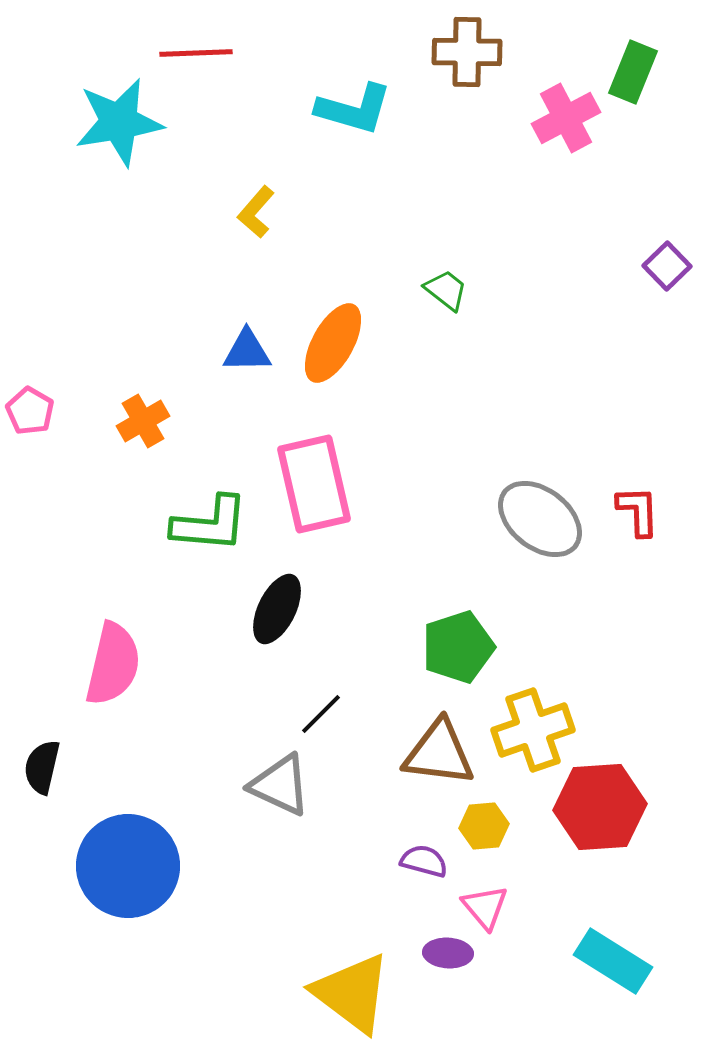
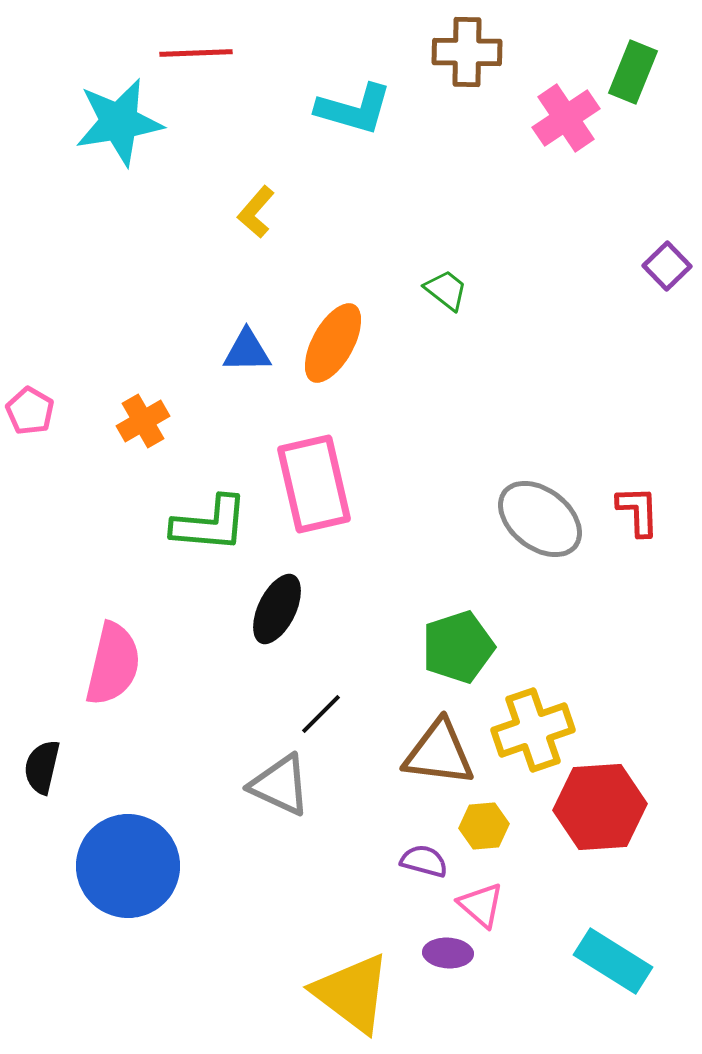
pink cross: rotated 6 degrees counterclockwise
pink triangle: moved 4 px left, 2 px up; rotated 9 degrees counterclockwise
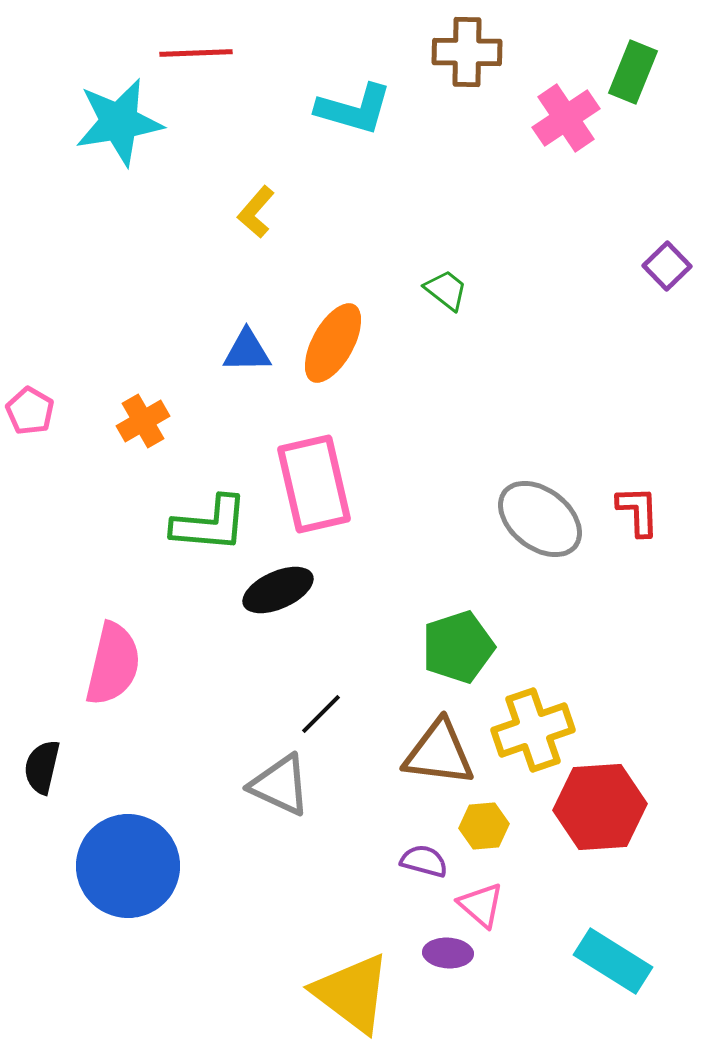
black ellipse: moved 1 px right, 19 px up; rotated 40 degrees clockwise
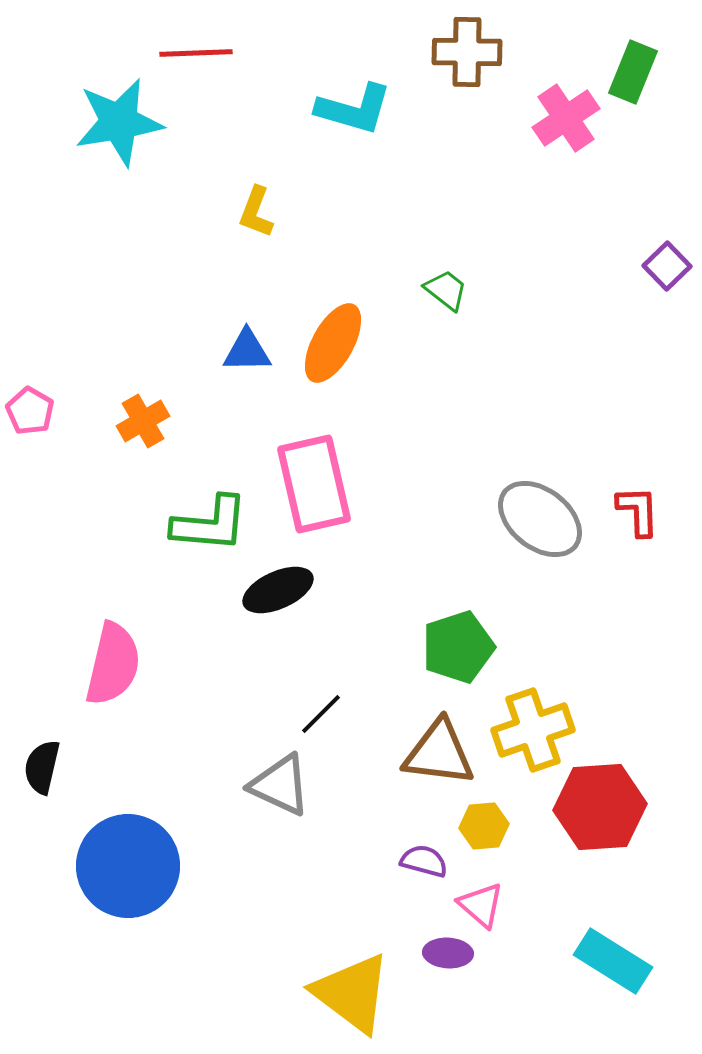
yellow L-shape: rotated 20 degrees counterclockwise
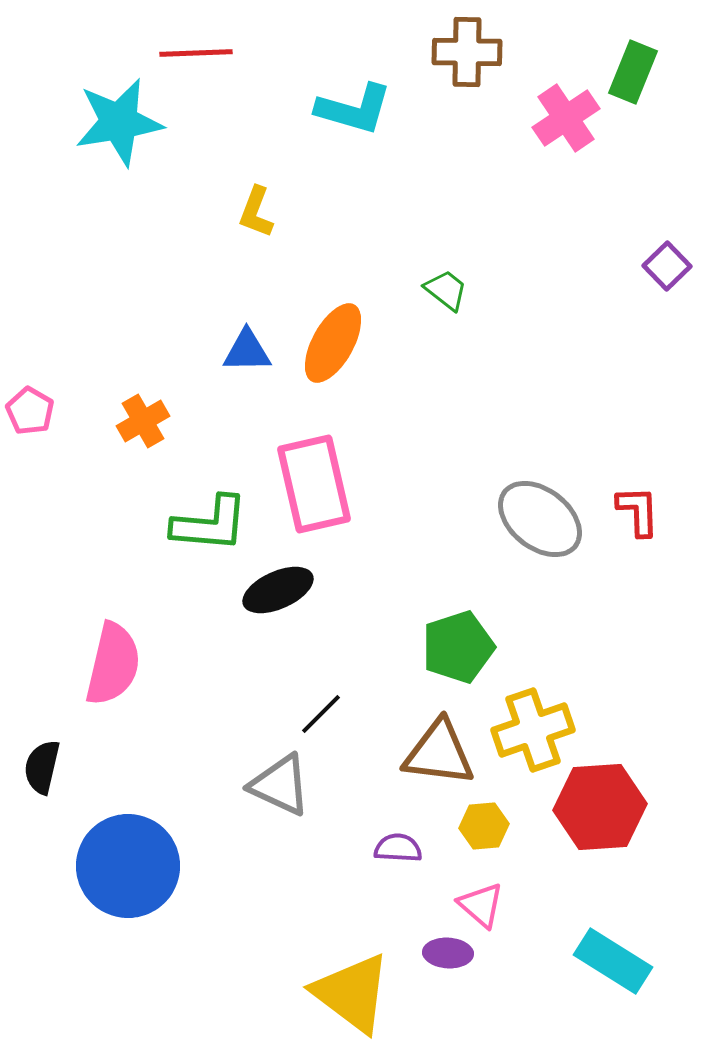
purple semicircle: moved 26 px left, 13 px up; rotated 12 degrees counterclockwise
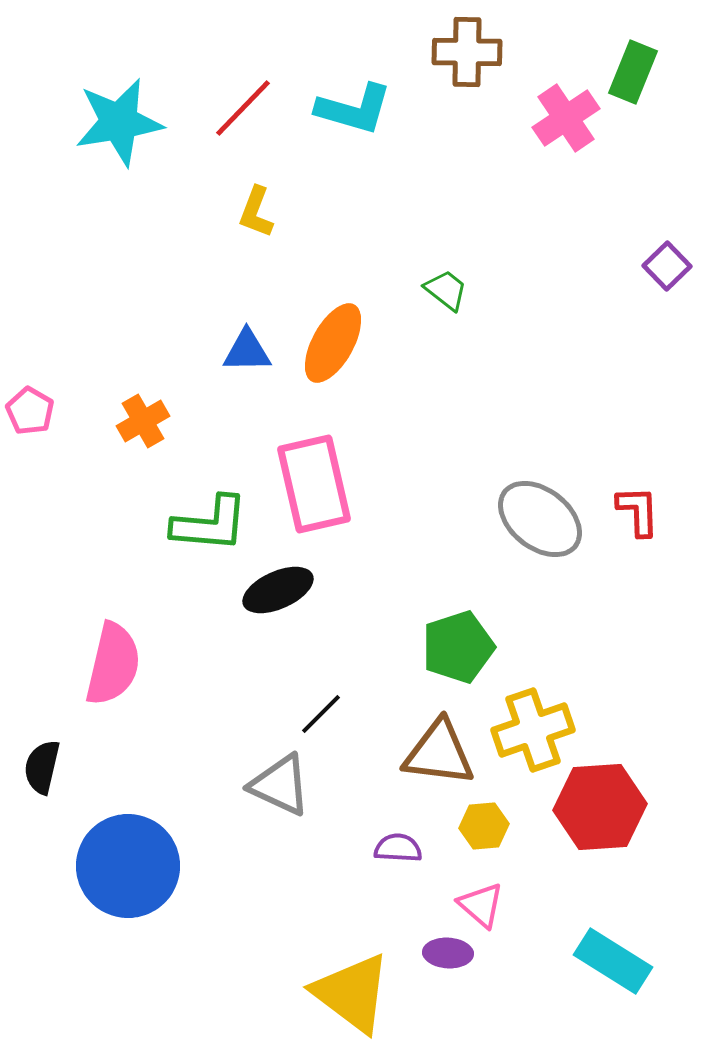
red line: moved 47 px right, 55 px down; rotated 44 degrees counterclockwise
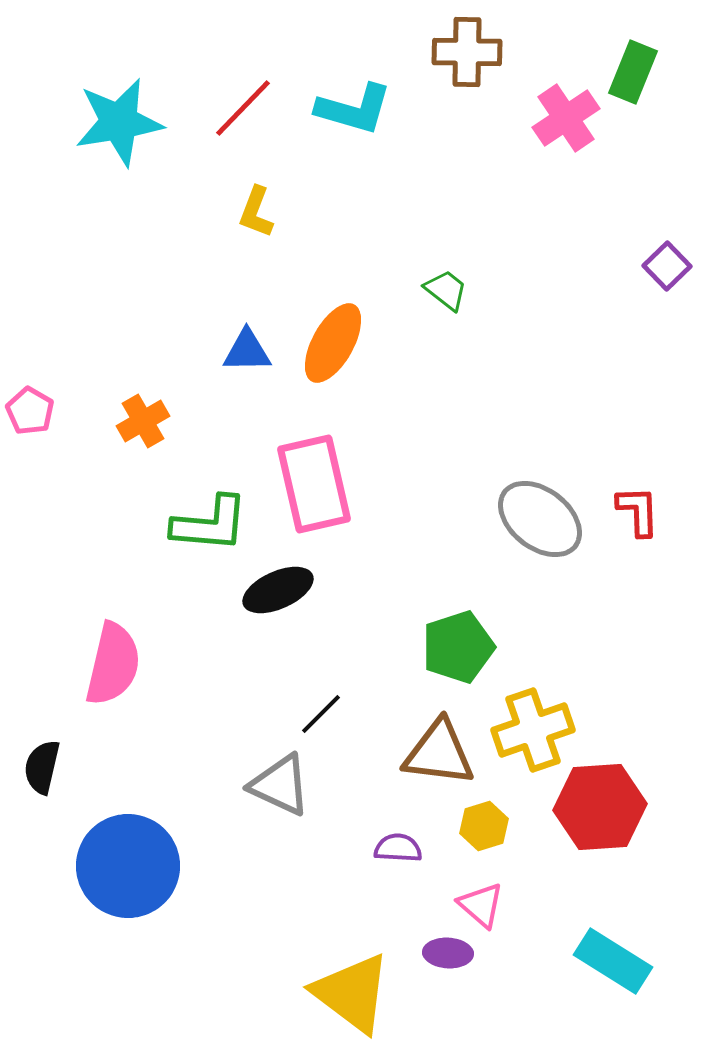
yellow hexagon: rotated 12 degrees counterclockwise
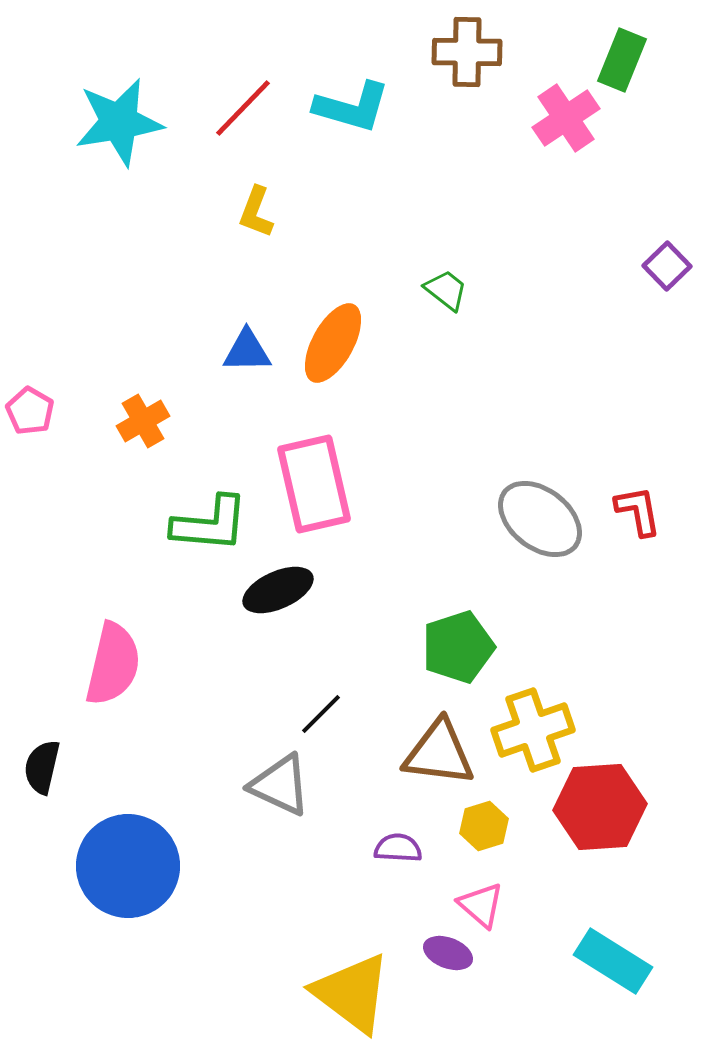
green rectangle: moved 11 px left, 12 px up
cyan L-shape: moved 2 px left, 2 px up
red L-shape: rotated 8 degrees counterclockwise
purple ellipse: rotated 18 degrees clockwise
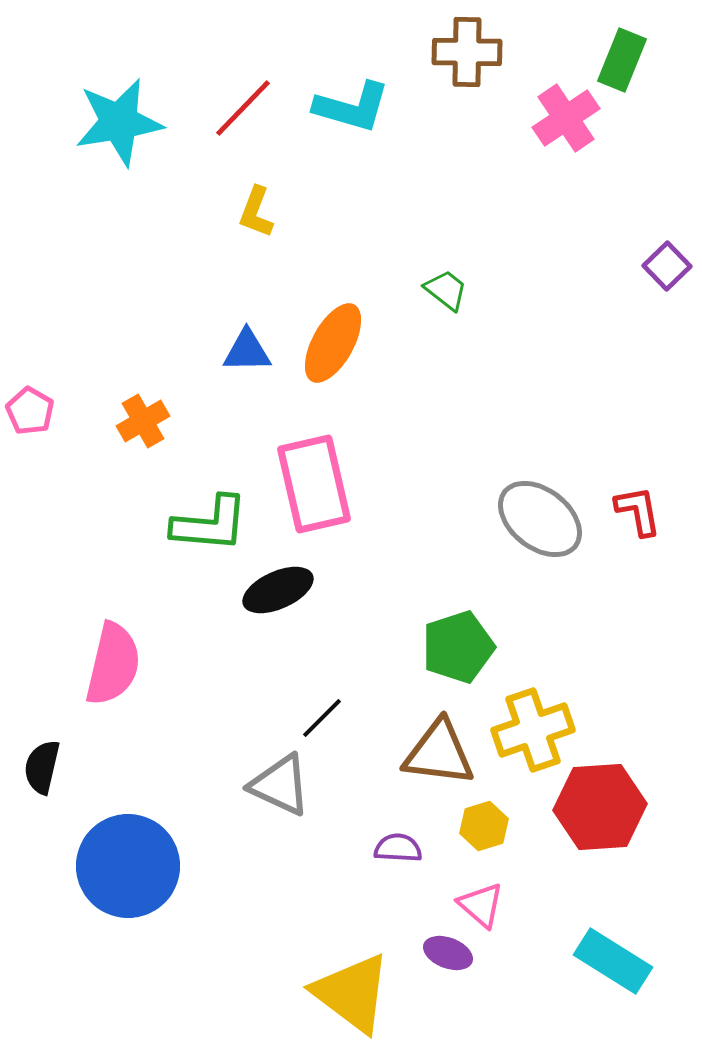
black line: moved 1 px right, 4 px down
